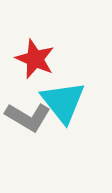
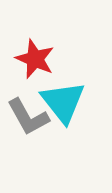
gray L-shape: rotated 30 degrees clockwise
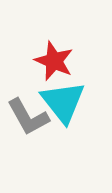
red star: moved 19 px right, 2 px down
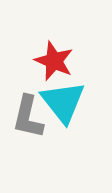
gray L-shape: rotated 42 degrees clockwise
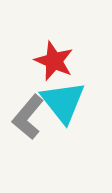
gray L-shape: rotated 27 degrees clockwise
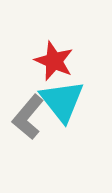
cyan triangle: moved 1 px left, 1 px up
